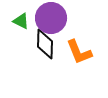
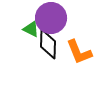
green triangle: moved 10 px right, 8 px down
black diamond: moved 3 px right
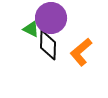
black diamond: moved 1 px down
orange L-shape: moved 2 px right; rotated 72 degrees clockwise
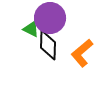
purple circle: moved 1 px left
orange L-shape: moved 1 px right, 1 px down
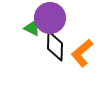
green triangle: moved 1 px right, 1 px up
black diamond: moved 7 px right, 1 px down
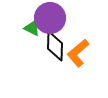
orange L-shape: moved 4 px left
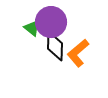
purple circle: moved 1 px right, 4 px down
green triangle: rotated 12 degrees clockwise
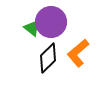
black diamond: moved 7 px left, 12 px down; rotated 44 degrees clockwise
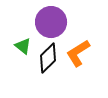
green triangle: moved 9 px left, 18 px down
orange L-shape: rotated 8 degrees clockwise
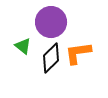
orange L-shape: rotated 24 degrees clockwise
black diamond: moved 3 px right
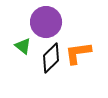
purple circle: moved 5 px left
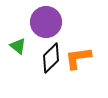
green triangle: moved 5 px left
orange L-shape: moved 5 px down
